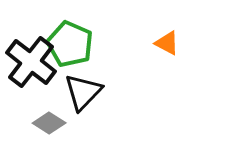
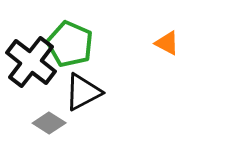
black triangle: rotated 18 degrees clockwise
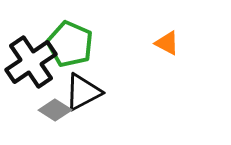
black cross: rotated 18 degrees clockwise
gray diamond: moved 6 px right, 13 px up
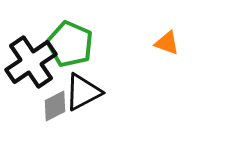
orange triangle: rotated 8 degrees counterclockwise
gray diamond: moved 4 px up; rotated 60 degrees counterclockwise
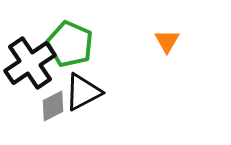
orange triangle: moved 2 px up; rotated 40 degrees clockwise
black cross: moved 1 px left, 1 px down
gray diamond: moved 2 px left
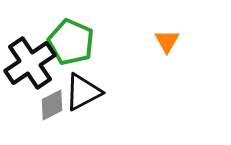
green pentagon: moved 1 px right, 2 px up
gray diamond: moved 1 px left, 1 px up
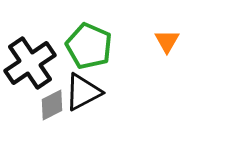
green pentagon: moved 18 px right, 4 px down
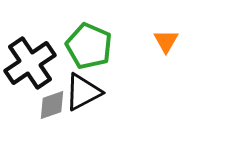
orange triangle: moved 1 px left
gray diamond: rotated 8 degrees clockwise
